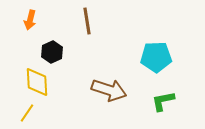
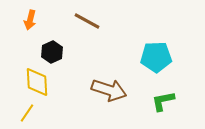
brown line: rotated 52 degrees counterclockwise
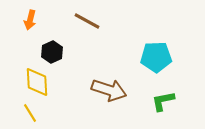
yellow line: moved 3 px right; rotated 66 degrees counterclockwise
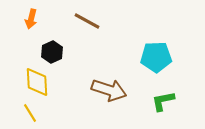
orange arrow: moved 1 px right, 1 px up
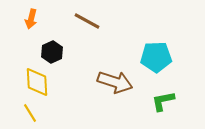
brown arrow: moved 6 px right, 8 px up
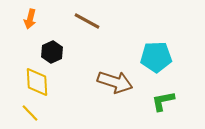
orange arrow: moved 1 px left
yellow line: rotated 12 degrees counterclockwise
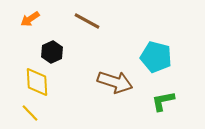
orange arrow: rotated 42 degrees clockwise
cyan pentagon: rotated 16 degrees clockwise
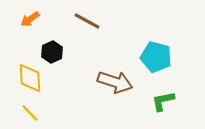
yellow diamond: moved 7 px left, 4 px up
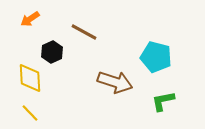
brown line: moved 3 px left, 11 px down
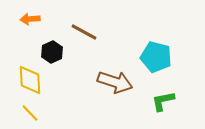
orange arrow: rotated 30 degrees clockwise
yellow diamond: moved 2 px down
